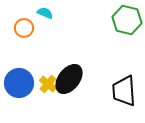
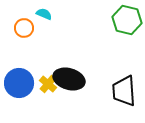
cyan semicircle: moved 1 px left, 1 px down
black ellipse: rotated 68 degrees clockwise
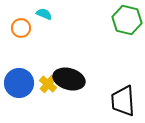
orange circle: moved 3 px left
black trapezoid: moved 1 px left, 10 px down
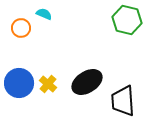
black ellipse: moved 18 px right, 3 px down; rotated 48 degrees counterclockwise
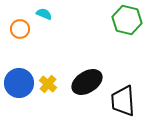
orange circle: moved 1 px left, 1 px down
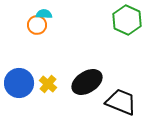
cyan semicircle: rotated 21 degrees counterclockwise
green hexagon: rotated 12 degrees clockwise
orange circle: moved 17 px right, 4 px up
black trapezoid: moved 2 px left, 1 px down; rotated 116 degrees clockwise
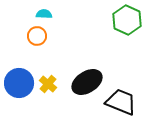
orange circle: moved 11 px down
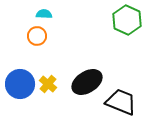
blue circle: moved 1 px right, 1 px down
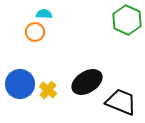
orange circle: moved 2 px left, 4 px up
yellow cross: moved 6 px down
